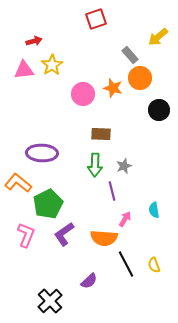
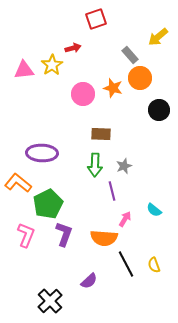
red arrow: moved 39 px right, 7 px down
cyan semicircle: rotated 42 degrees counterclockwise
purple L-shape: rotated 145 degrees clockwise
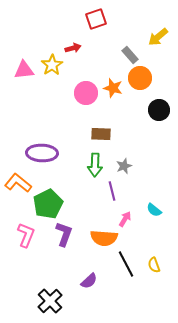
pink circle: moved 3 px right, 1 px up
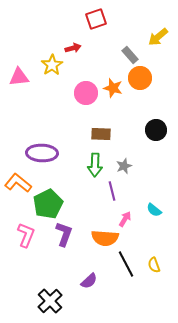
pink triangle: moved 5 px left, 7 px down
black circle: moved 3 px left, 20 px down
orange semicircle: moved 1 px right
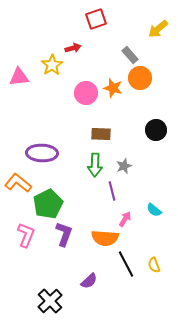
yellow arrow: moved 8 px up
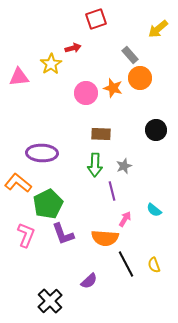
yellow star: moved 1 px left, 1 px up
purple L-shape: moved 1 px left; rotated 140 degrees clockwise
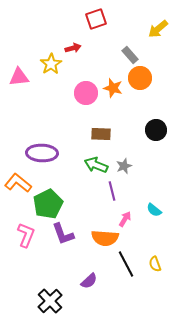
green arrow: moved 1 px right; rotated 110 degrees clockwise
yellow semicircle: moved 1 px right, 1 px up
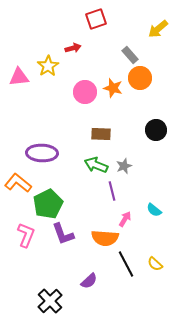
yellow star: moved 3 px left, 2 px down
pink circle: moved 1 px left, 1 px up
yellow semicircle: rotated 28 degrees counterclockwise
